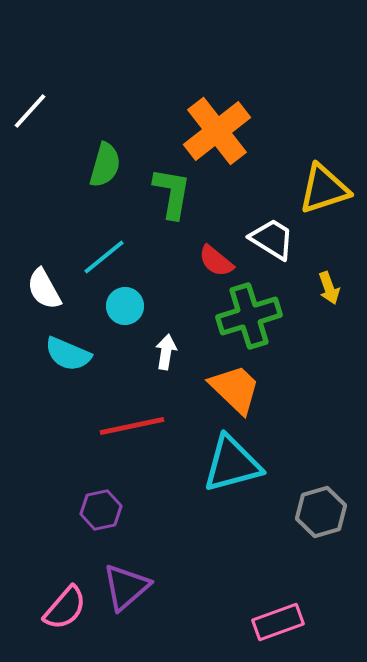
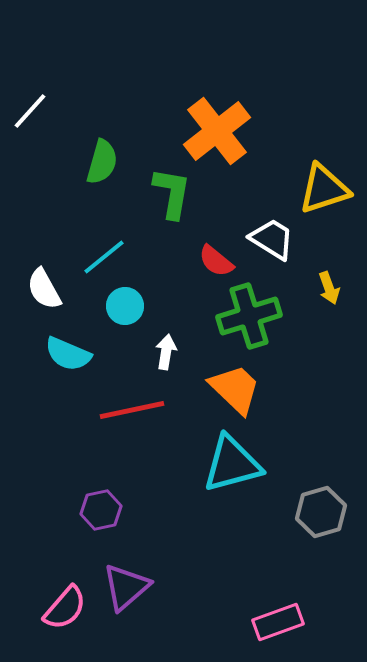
green semicircle: moved 3 px left, 3 px up
red line: moved 16 px up
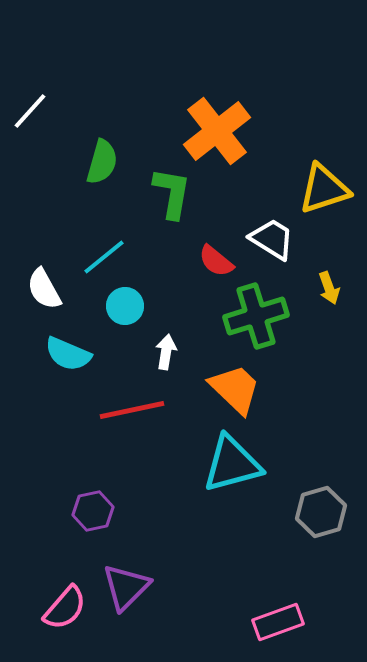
green cross: moved 7 px right
purple hexagon: moved 8 px left, 1 px down
purple triangle: rotated 4 degrees counterclockwise
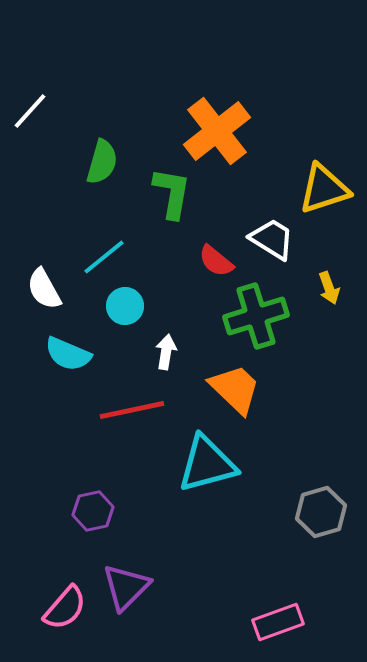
cyan triangle: moved 25 px left
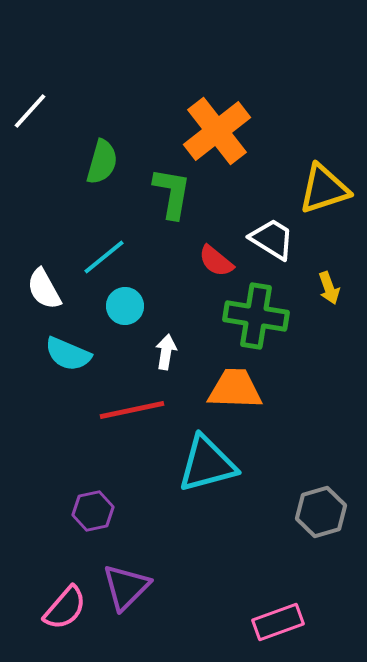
green cross: rotated 26 degrees clockwise
orange trapezoid: rotated 42 degrees counterclockwise
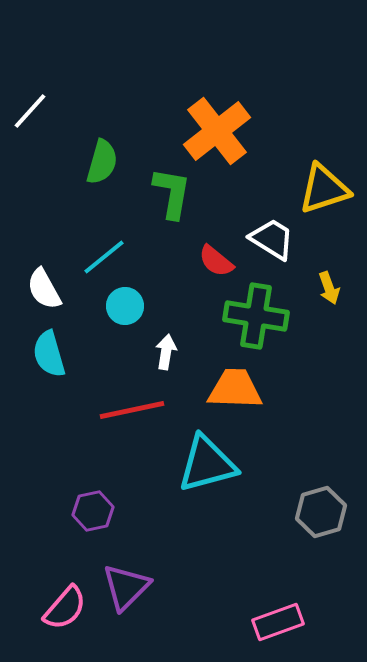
cyan semicircle: moved 19 px left; rotated 51 degrees clockwise
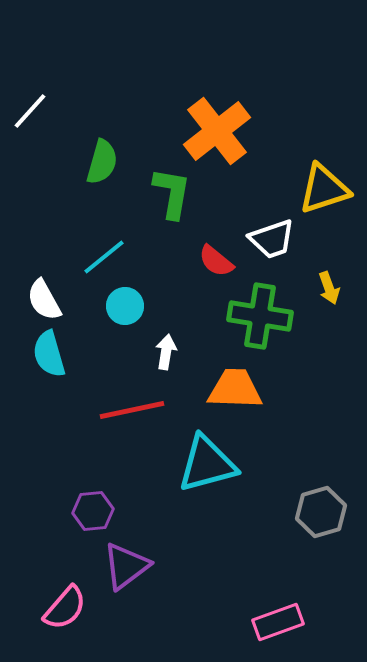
white trapezoid: rotated 129 degrees clockwise
white semicircle: moved 11 px down
green cross: moved 4 px right
purple hexagon: rotated 6 degrees clockwise
purple triangle: moved 21 px up; rotated 8 degrees clockwise
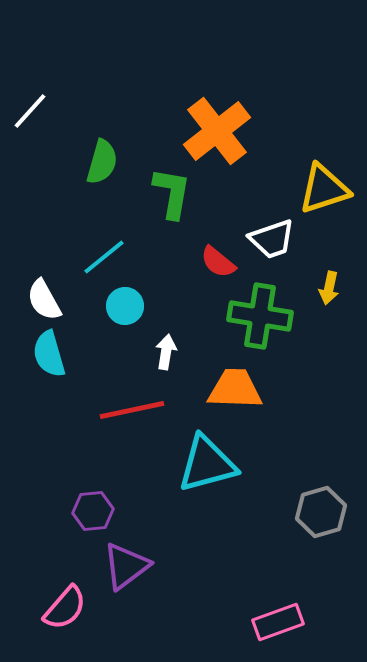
red semicircle: moved 2 px right, 1 px down
yellow arrow: rotated 32 degrees clockwise
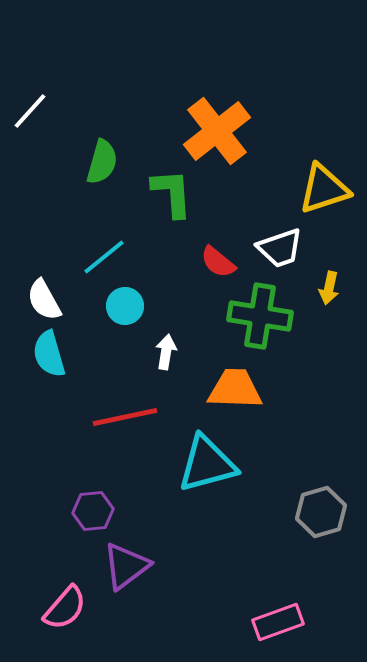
green L-shape: rotated 14 degrees counterclockwise
white trapezoid: moved 8 px right, 9 px down
red line: moved 7 px left, 7 px down
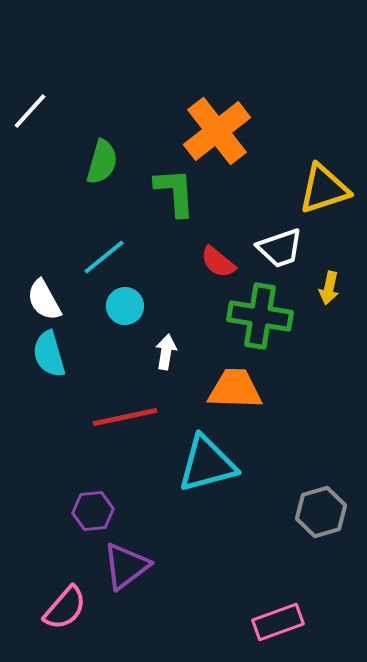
green L-shape: moved 3 px right, 1 px up
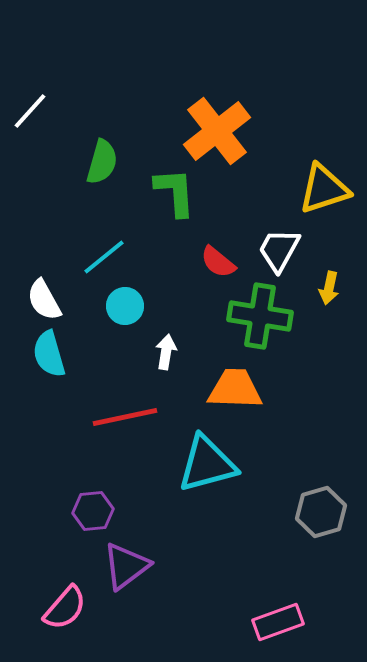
white trapezoid: moved 1 px left, 2 px down; rotated 138 degrees clockwise
